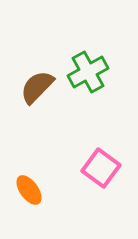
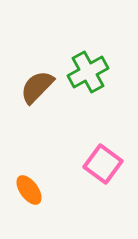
pink square: moved 2 px right, 4 px up
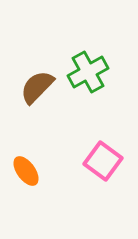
pink square: moved 3 px up
orange ellipse: moved 3 px left, 19 px up
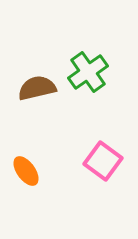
green cross: rotated 6 degrees counterclockwise
brown semicircle: moved 1 px down; rotated 33 degrees clockwise
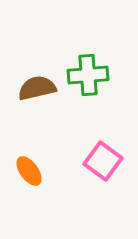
green cross: moved 3 px down; rotated 30 degrees clockwise
orange ellipse: moved 3 px right
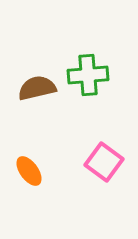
pink square: moved 1 px right, 1 px down
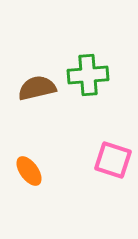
pink square: moved 9 px right, 2 px up; rotated 18 degrees counterclockwise
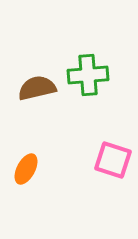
orange ellipse: moved 3 px left, 2 px up; rotated 64 degrees clockwise
